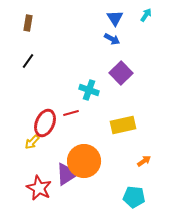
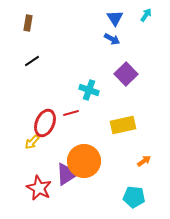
black line: moved 4 px right; rotated 21 degrees clockwise
purple square: moved 5 px right, 1 px down
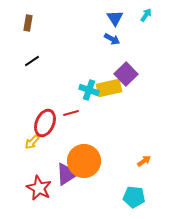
yellow rectangle: moved 14 px left, 37 px up
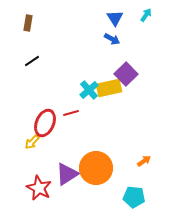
cyan cross: rotated 30 degrees clockwise
orange circle: moved 12 px right, 7 px down
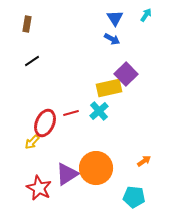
brown rectangle: moved 1 px left, 1 px down
cyan cross: moved 10 px right, 21 px down
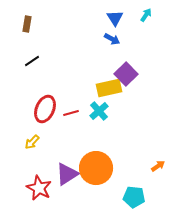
red ellipse: moved 14 px up
orange arrow: moved 14 px right, 5 px down
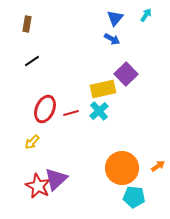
blue triangle: rotated 12 degrees clockwise
yellow rectangle: moved 6 px left, 1 px down
orange circle: moved 26 px right
purple triangle: moved 11 px left, 5 px down; rotated 10 degrees counterclockwise
red star: moved 1 px left, 2 px up
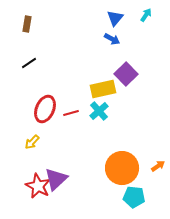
black line: moved 3 px left, 2 px down
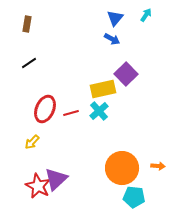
orange arrow: rotated 40 degrees clockwise
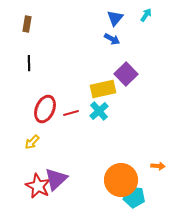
black line: rotated 56 degrees counterclockwise
orange circle: moved 1 px left, 12 px down
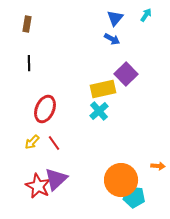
red line: moved 17 px left, 30 px down; rotated 70 degrees clockwise
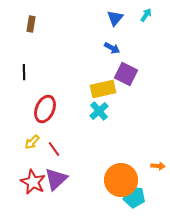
brown rectangle: moved 4 px right
blue arrow: moved 9 px down
black line: moved 5 px left, 9 px down
purple square: rotated 20 degrees counterclockwise
red line: moved 6 px down
red star: moved 5 px left, 4 px up
